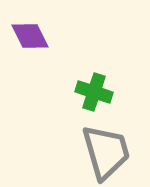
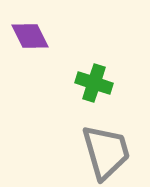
green cross: moved 9 px up
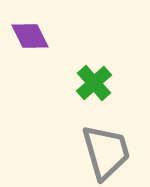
green cross: rotated 30 degrees clockwise
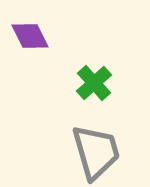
gray trapezoid: moved 10 px left
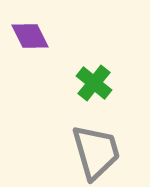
green cross: rotated 9 degrees counterclockwise
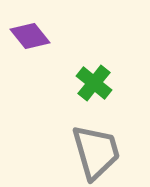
purple diamond: rotated 12 degrees counterclockwise
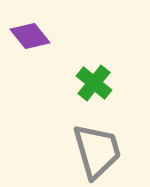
gray trapezoid: moved 1 px right, 1 px up
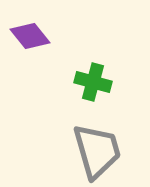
green cross: moved 1 px left, 1 px up; rotated 24 degrees counterclockwise
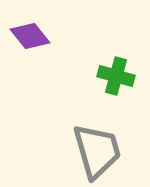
green cross: moved 23 px right, 6 px up
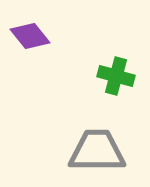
gray trapezoid: rotated 74 degrees counterclockwise
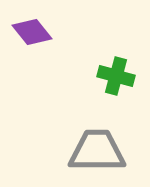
purple diamond: moved 2 px right, 4 px up
